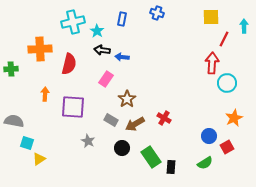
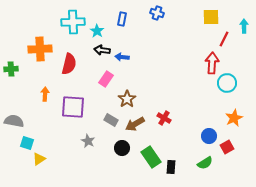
cyan cross: rotated 10 degrees clockwise
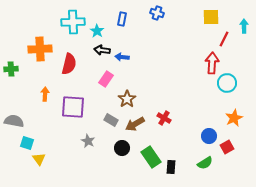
yellow triangle: rotated 32 degrees counterclockwise
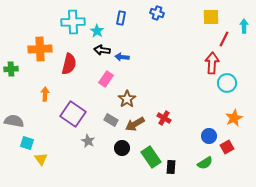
blue rectangle: moved 1 px left, 1 px up
purple square: moved 7 px down; rotated 30 degrees clockwise
yellow triangle: moved 2 px right
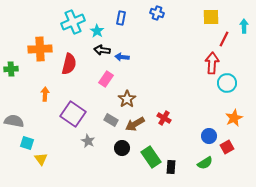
cyan cross: rotated 20 degrees counterclockwise
